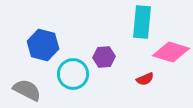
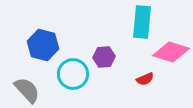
gray semicircle: rotated 20 degrees clockwise
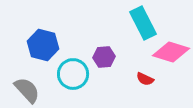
cyan rectangle: moved 1 px right, 1 px down; rotated 32 degrees counterclockwise
red semicircle: rotated 48 degrees clockwise
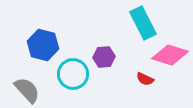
pink diamond: moved 1 px left, 3 px down
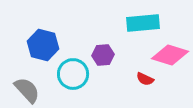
cyan rectangle: rotated 68 degrees counterclockwise
purple hexagon: moved 1 px left, 2 px up
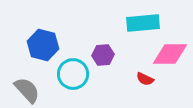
pink diamond: moved 1 px up; rotated 18 degrees counterclockwise
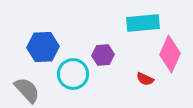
blue hexagon: moved 2 px down; rotated 16 degrees counterclockwise
pink diamond: rotated 66 degrees counterclockwise
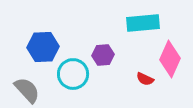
pink diamond: moved 5 px down
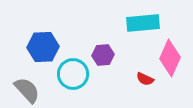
pink diamond: moved 1 px up
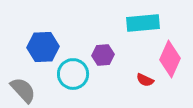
pink diamond: moved 1 px down
red semicircle: moved 1 px down
gray semicircle: moved 4 px left
